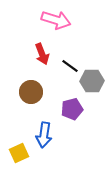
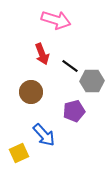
purple pentagon: moved 2 px right, 2 px down
blue arrow: rotated 50 degrees counterclockwise
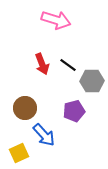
red arrow: moved 10 px down
black line: moved 2 px left, 1 px up
brown circle: moved 6 px left, 16 px down
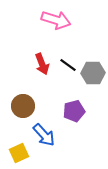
gray hexagon: moved 1 px right, 8 px up
brown circle: moved 2 px left, 2 px up
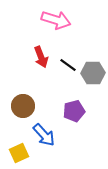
red arrow: moved 1 px left, 7 px up
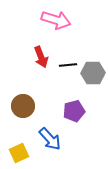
black line: rotated 42 degrees counterclockwise
blue arrow: moved 6 px right, 4 px down
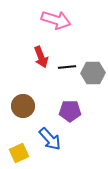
black line: moved 1 px left, 2 px down
purple pentagon: moved 4 px left; rotated 15 degrees clockwise
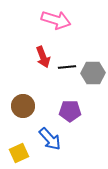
red arrow: moved 2 px right
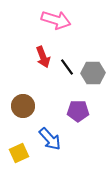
black line: rotated 60 degrees clockwise
purple pentagon: moved 8 px right
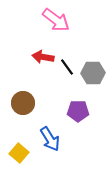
pink arrow: rotated 20 degrees clockwise
red arrow: rotated 120 degrees clockwise
brown circle: moved 3 px up
blue arrow: rotated 10 degrees clockwise
yellow square: rotated 24 degrees counterclockwise
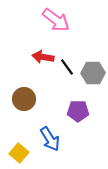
brown circle: moved 1 px right, 4 px up
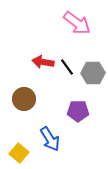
pink arrow: moved 21 px right, 3 px down
red arrow: moved 5 px down
